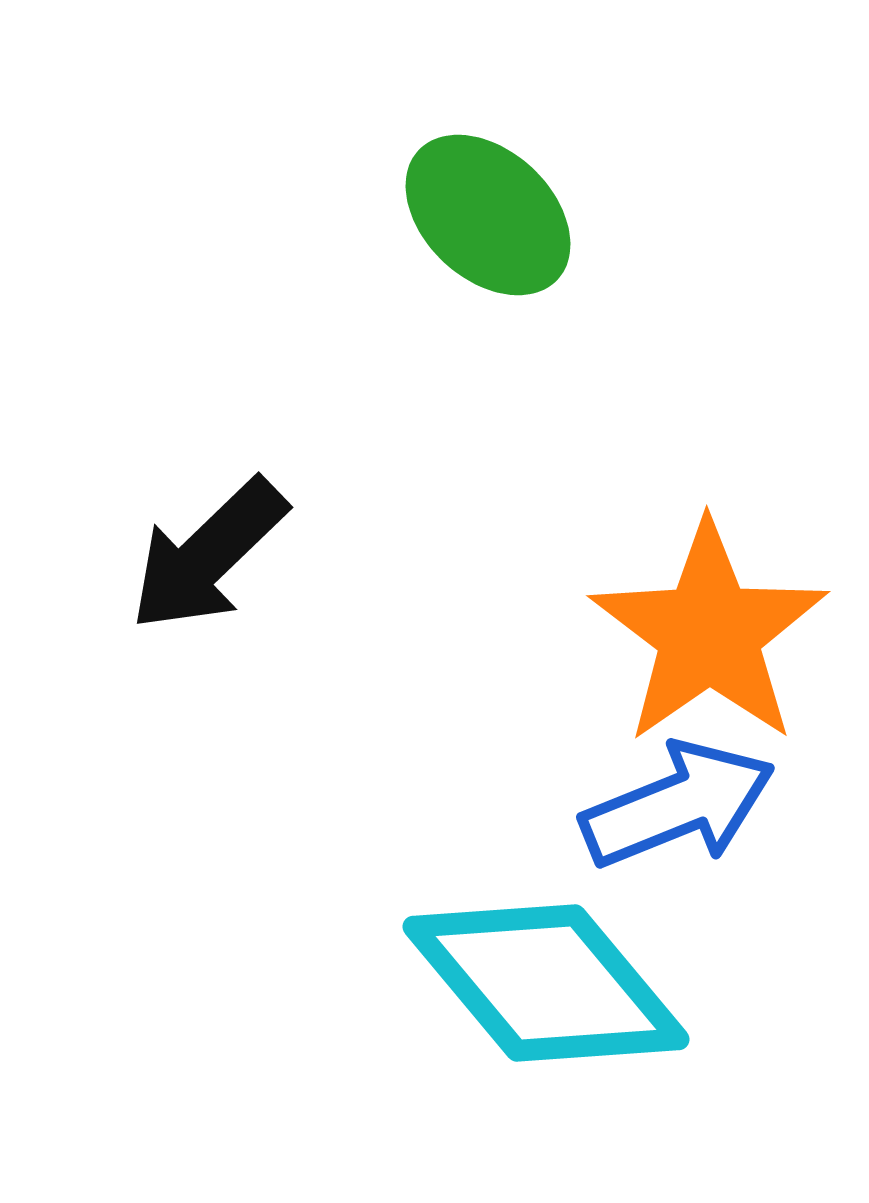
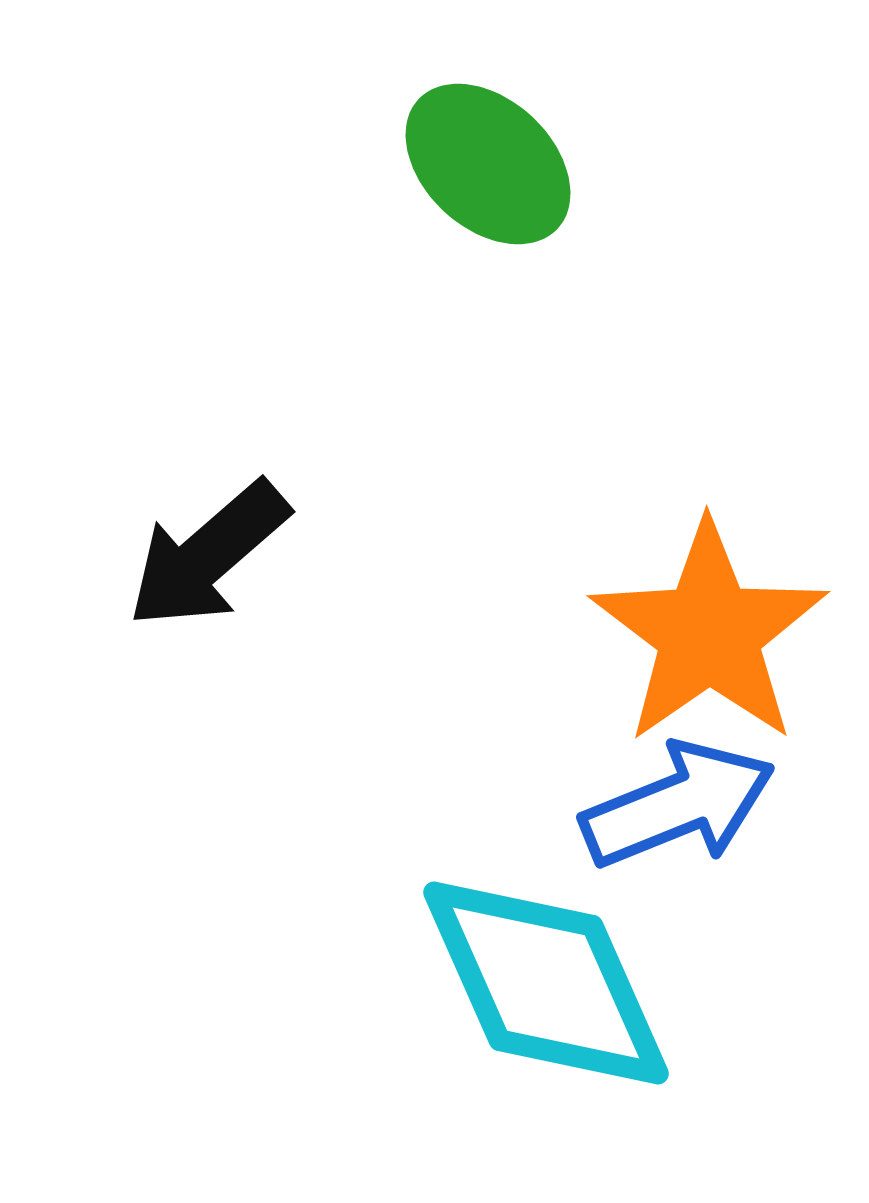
green ellipse: moved 51 px up
black arrow: rotated 3 degrees clockwise
cyan diamond: rotated 16 degrees clockwise
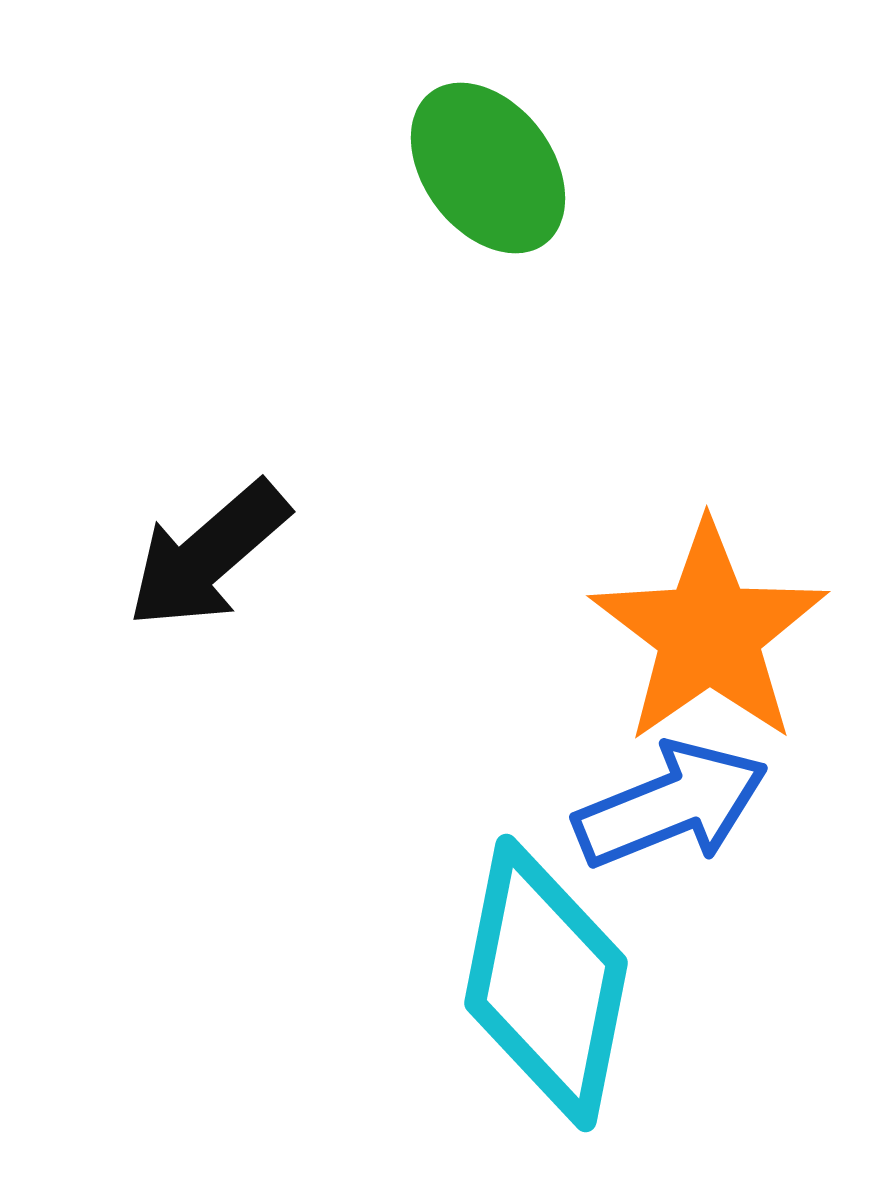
green ellipse: moved 4 px down; rotated 10 degrees clockwise
blue arrow: moved 7 px left
cyan diamond: rotated 35 degrees clockwise
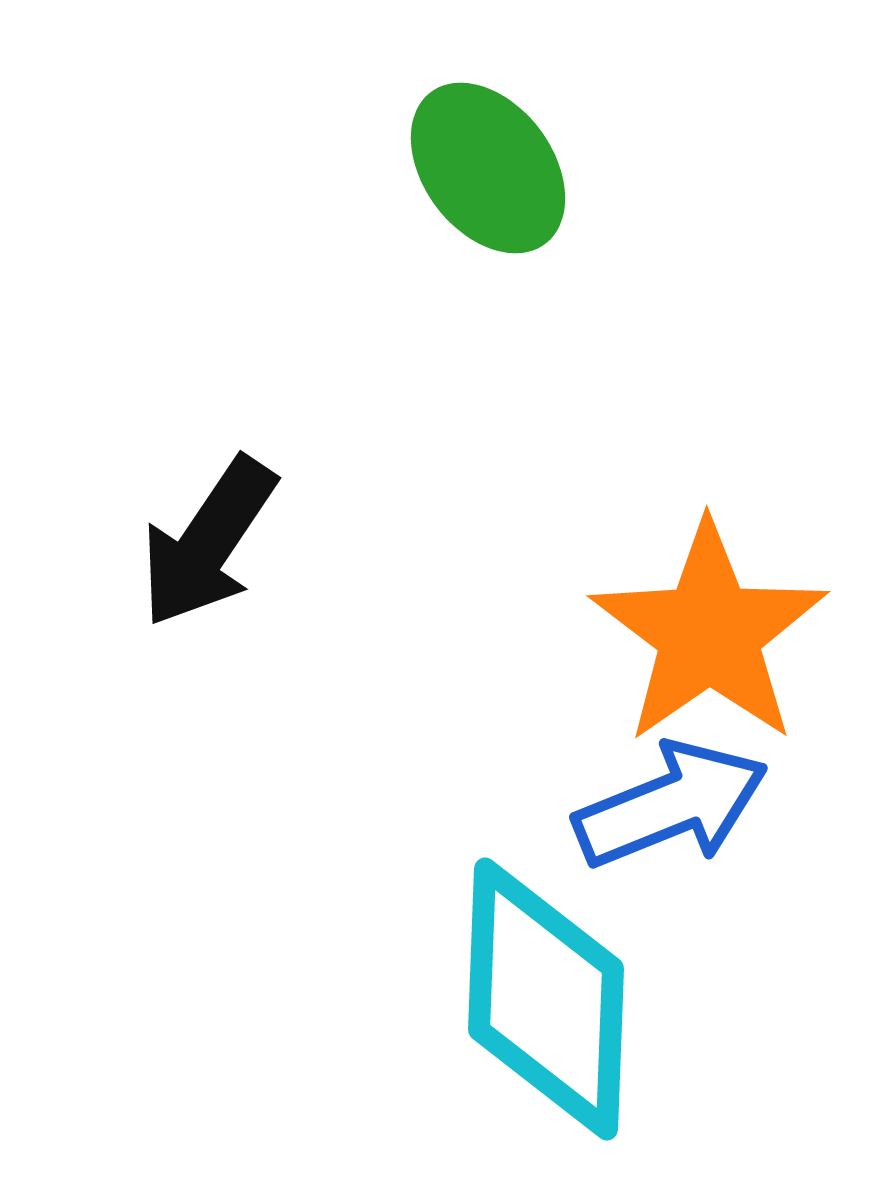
black arrow: moved 13 px up; rotated 15 degrees counterclockwise
cyan diamond: moved 16 px down; rotated 9 degrees counterclockwise
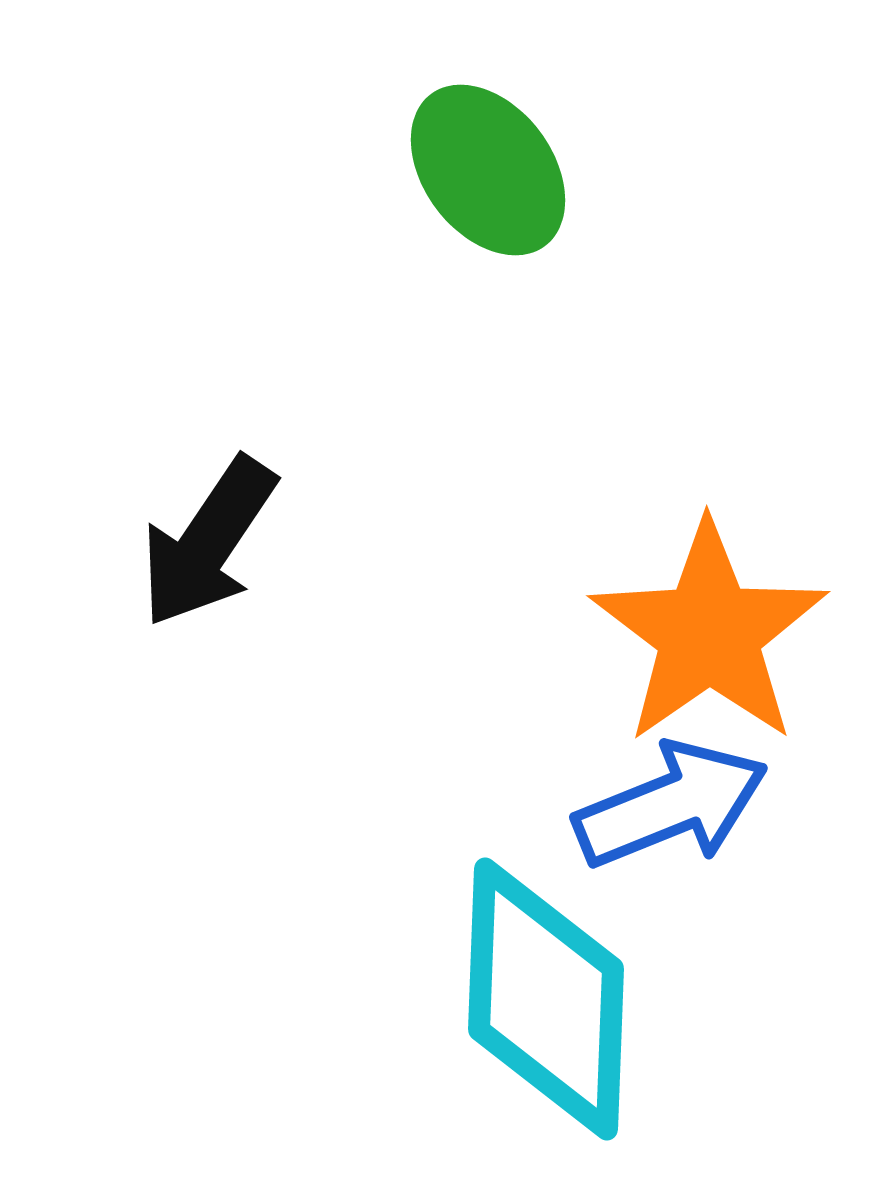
green ellipse: moved 2 px down
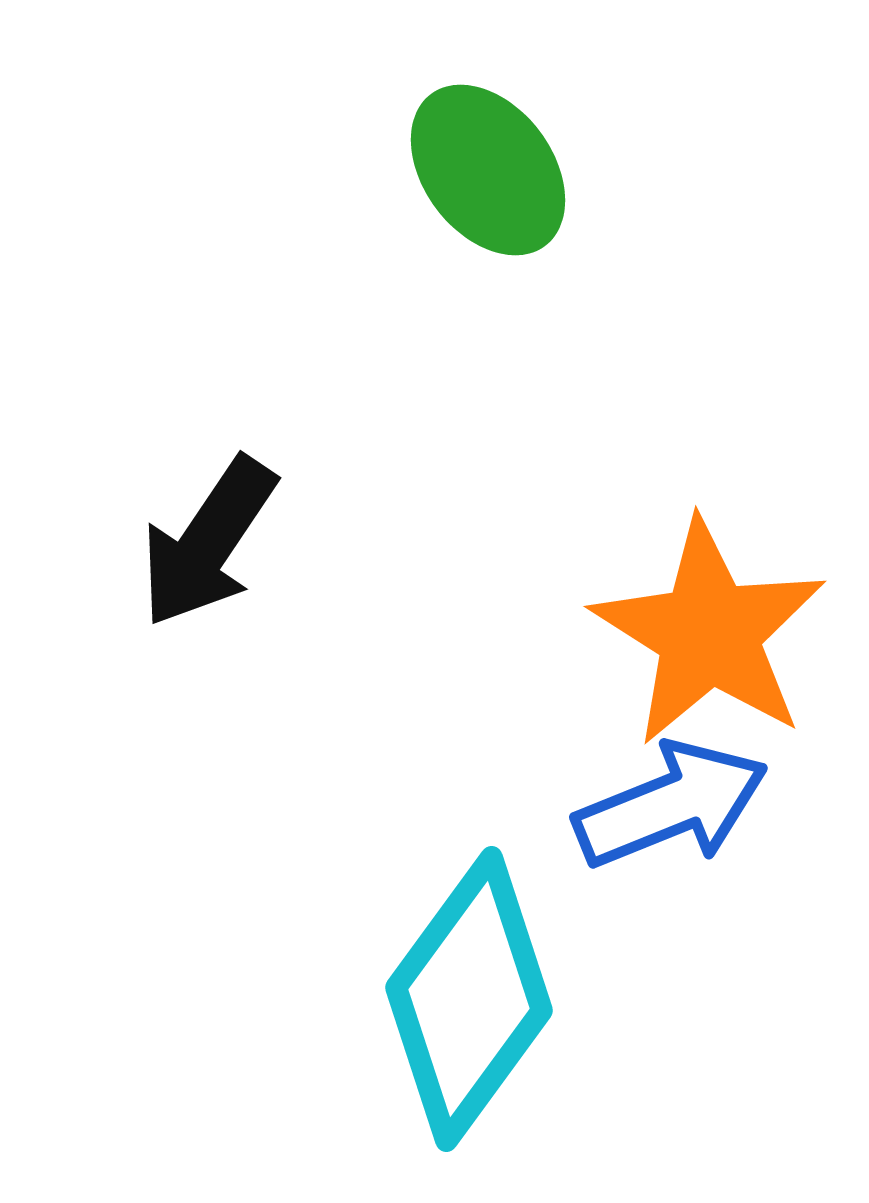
orange star: rotated 5 degrees counterclockwise
cyan diamond: moved 77 px left; rotated 34 degrees clockwise
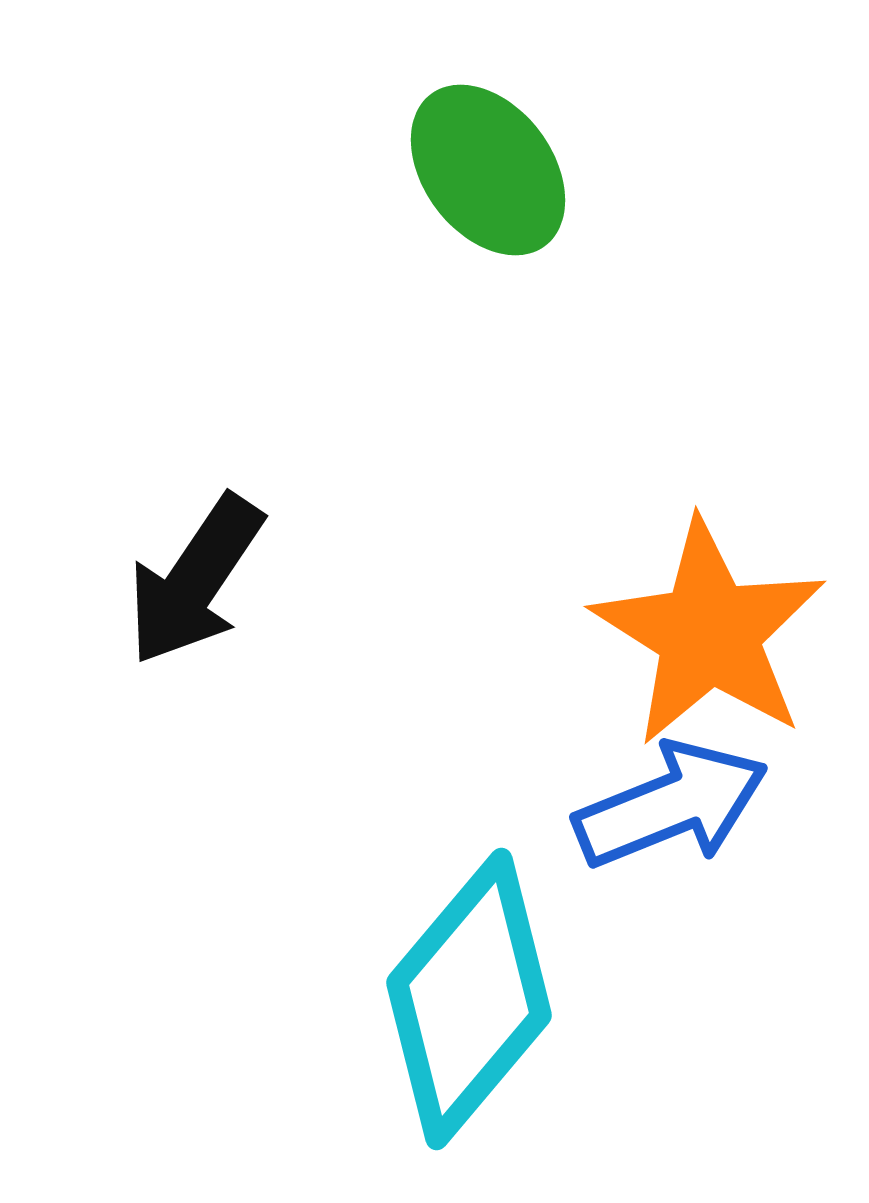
black arrow: moved 13 px left, 38 px down
cyan diamond: rotated 4 degrees clockwise
